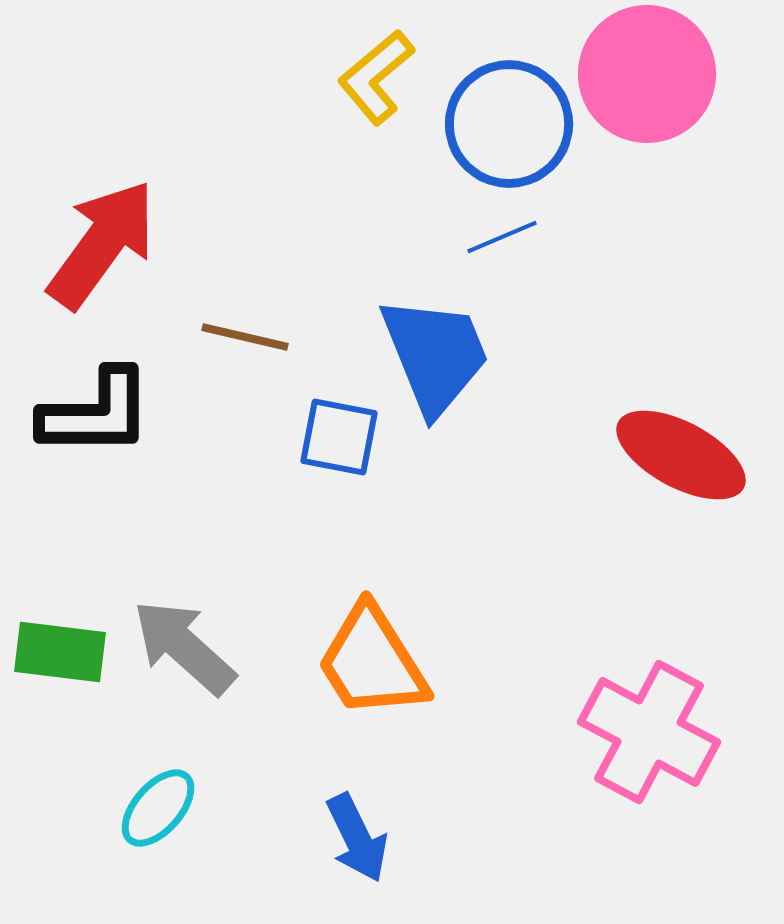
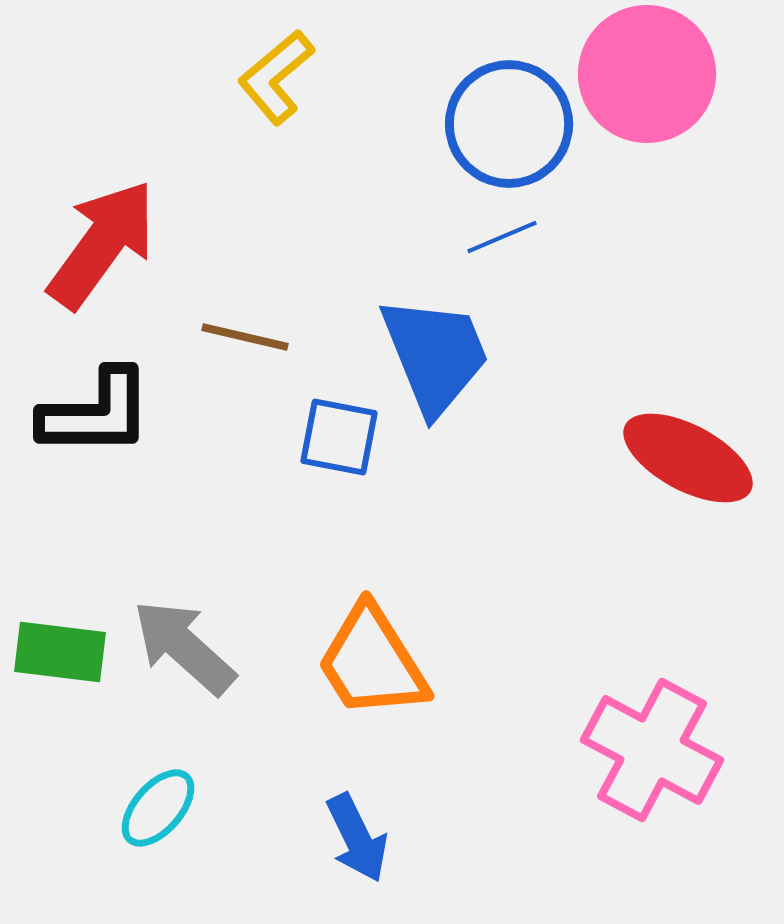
yellow L-shape: moved 100 px left
red ellipse: moved 7 px right, 3 px down
pink cross: moved 3 px right, 18 px down
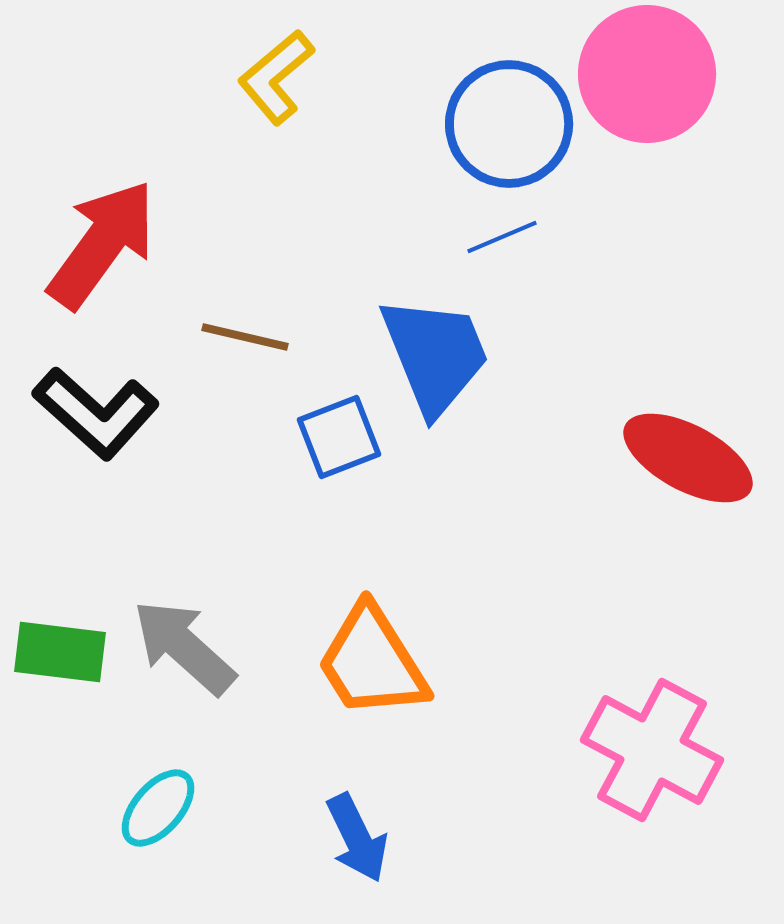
black L-shape: rotated 42 degrees clockwise
blue square: rotated 32 degrees counterclockwise
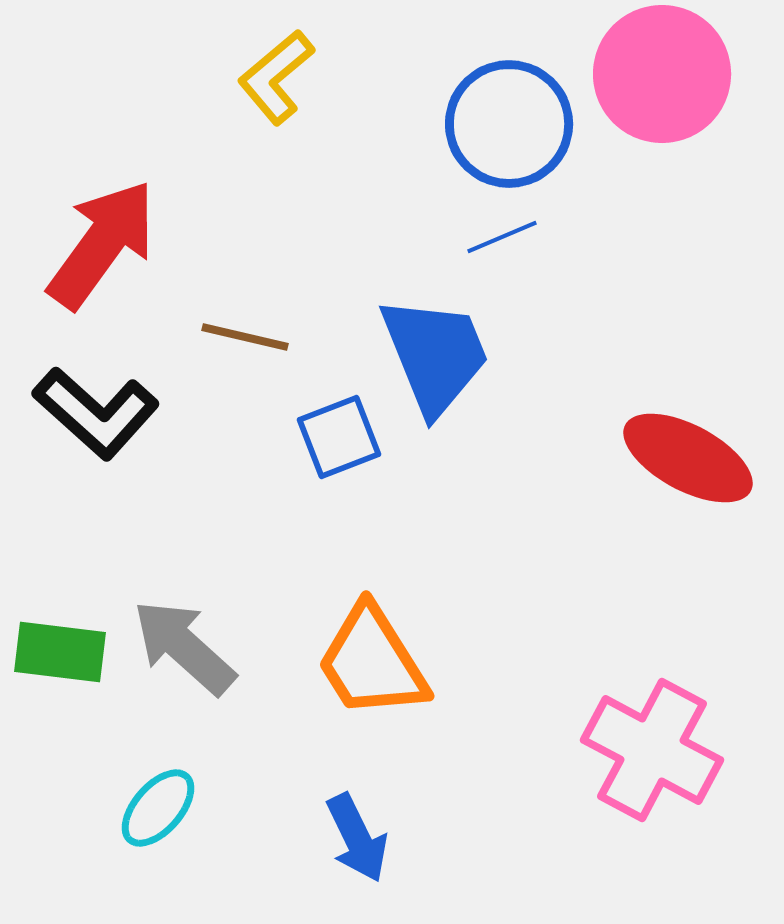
pink circle: moved 15 px right
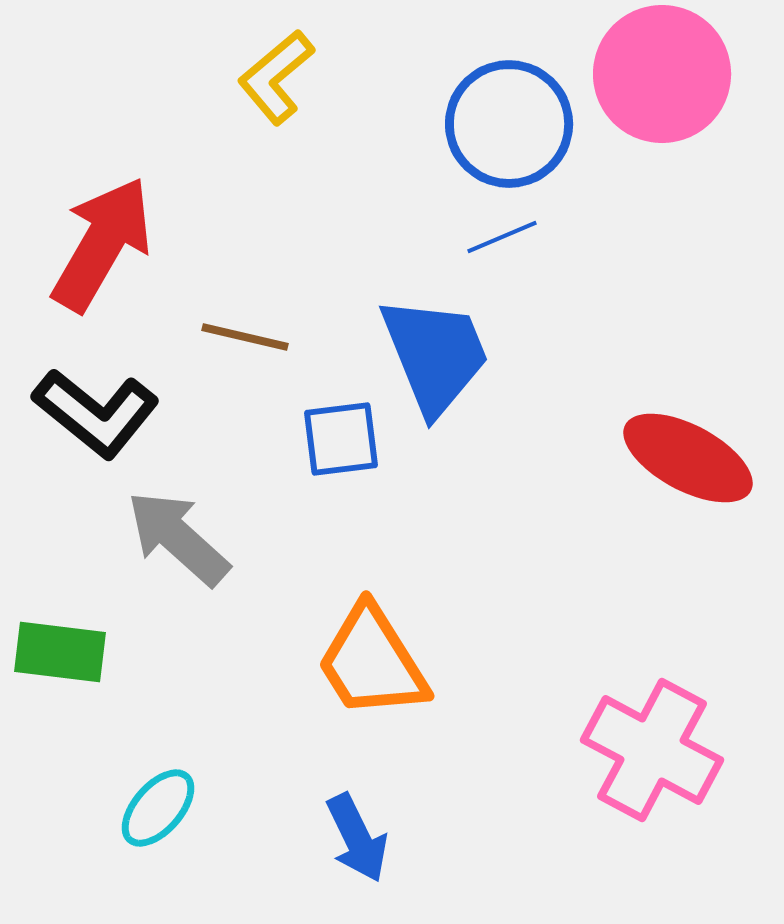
red arrow: rotated 6 degrees counterclockwise
black L-shape: rotated 3 degrees counterclockwise
blue square: moved 2 px right, 2 px down; rotated 14 degrees clockwise
gray arrow: moved 6 px left, 109 px up
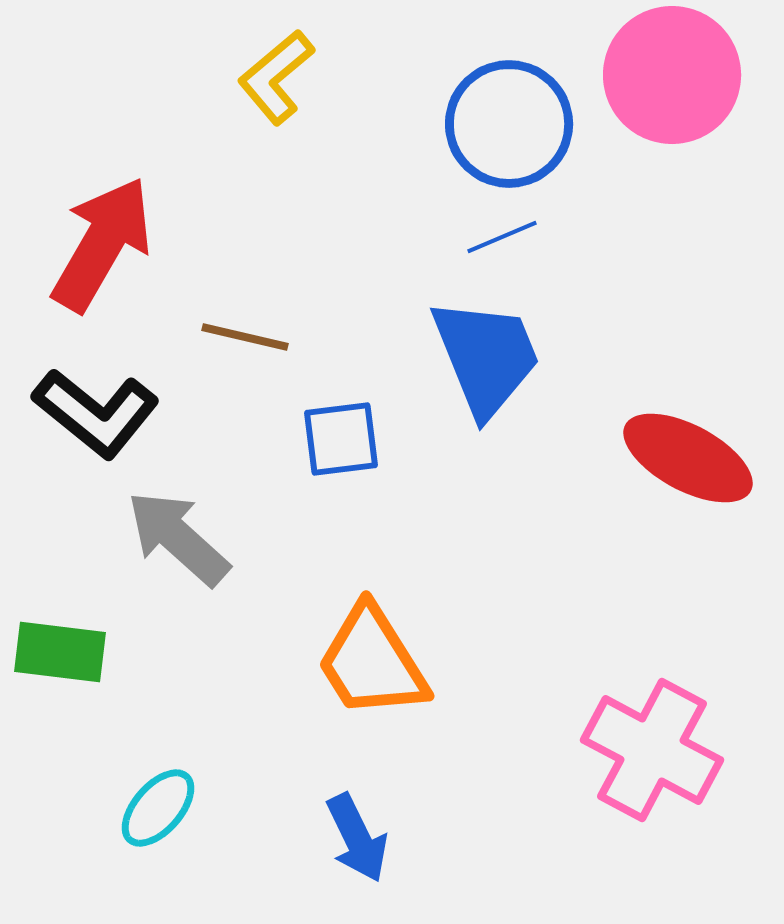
pink circle: moved 10 px right, 1 px down
blue trapezoid: moved 51 px right, 2 px down
